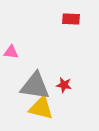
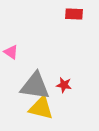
red rectangle: moved 3 px right, 5 px up
pink triangle: rotated 28 degrees clockwise
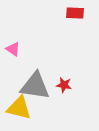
red rectangle: moved 1 px right, 1 px up
pink triangle: moved 2 px right, 3 px up
yellow triangle: moved 22 px left
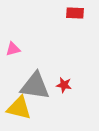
pink triangle: rotated 49 degrees counterclockwise
